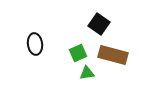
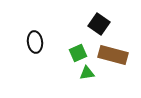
black ellipse: moved 2 px up
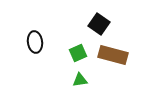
green triangle: moved 7 px left, 7 px down
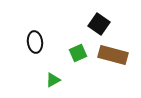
green triangle: moved 27 px left; rotated 21 degrees counterclockwise
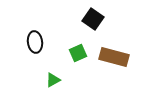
black square: moved 6 px left, 5 px up
brown rectangle: moved 1 px right, 2 px down
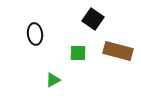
black ellipse: moved 8 px up
green square: rotated 24 degrees clockwise
brown rectangle: moved 4 px right, 6 px up
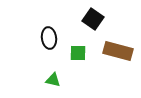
black ellipse: moved 14 px right, 4 px down
green triangle: rotated 42 degrees clockwise
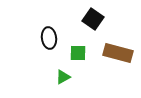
brown rectangle: moved 2 px down
green triangle: moved 10 px right, 3 px up; rotated 42 degrees counterclockwise
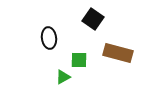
green square: moved 1 px right, 7 px down
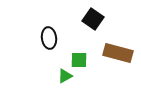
green triangle: moved 2 px right, 1 px up
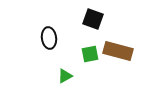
black square: rotated 15 degrees counterclockwise
brown rectangle: moved 2 px up
green square: moved 11 px right, 6 px up; rotated 12 degrees counterclockwise
